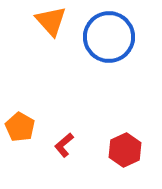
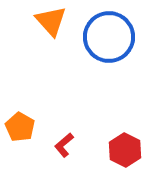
red hexagon: rotated 8 degrees counterclockwise
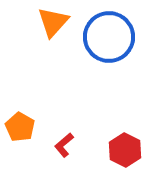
orange triangle: moved 2 px right, 1 px down; rotated 24 degrees clockwise
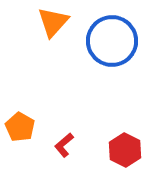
blue circle: moved 3 px right, 4 px down
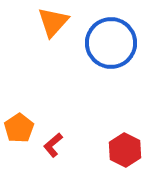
blue circle: moved 1 px left, 2 px down
orange pentagon: moved 1 px left, 1 px down; rotated 8 degrees clockwise
red L-shape: moved 11 px left
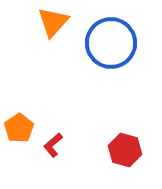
red hexagon: rotated 12 degrees counterclockwise
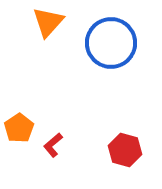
orange triangle: moved 5 px left
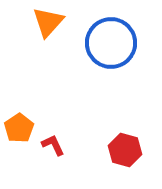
red L-shape: rotated 105 degrees clockwise
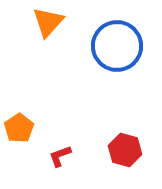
blue circle: moved 6 px right, 3 px down
red L-shape: moved 7 px right, 11 px down; rotated 85 degrees counterclockwise
